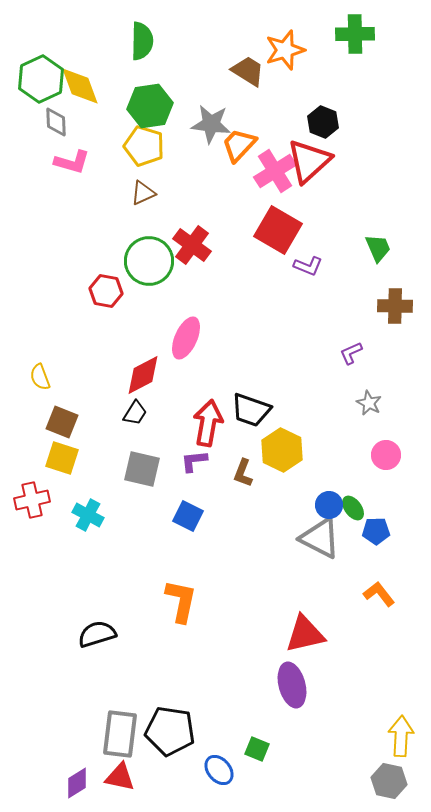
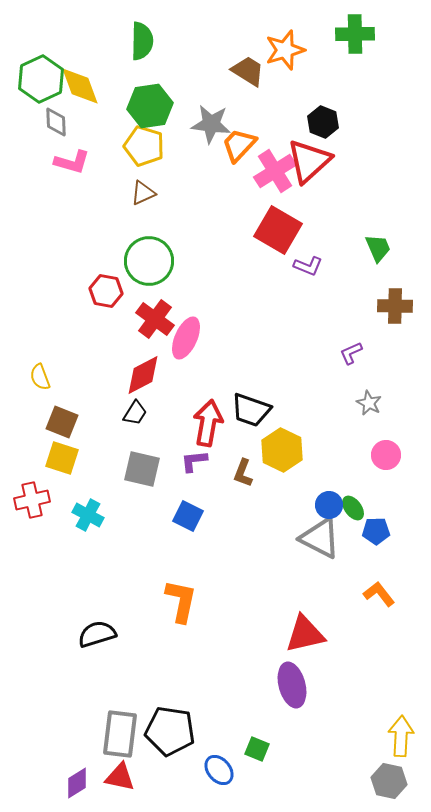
red cross at (192, 245): moved 37 px left, 74 px down
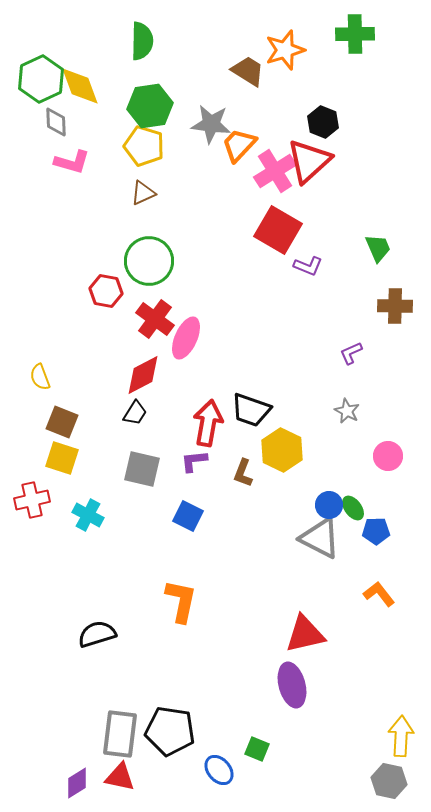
gray star at (369, 403): moved 22 px left, 8 px down
pink circle at (386, 455): moved 2 px right, 1 px down
